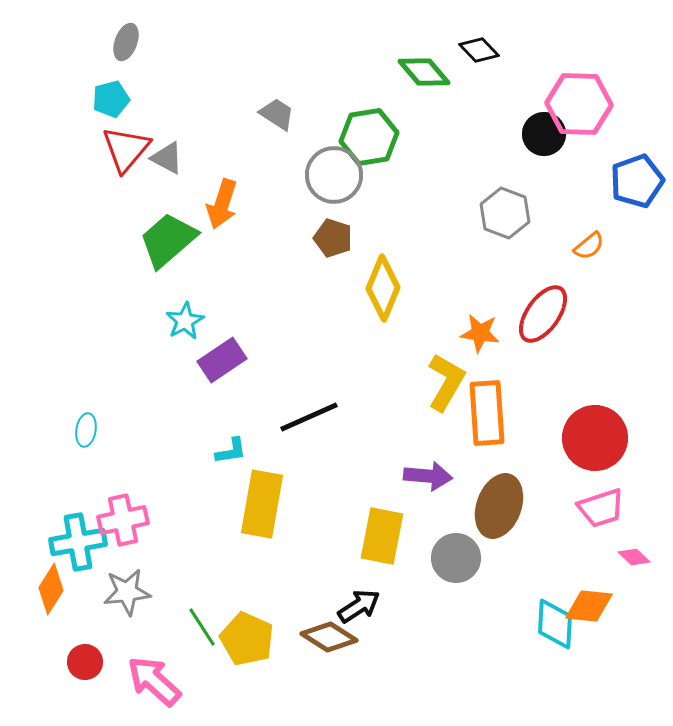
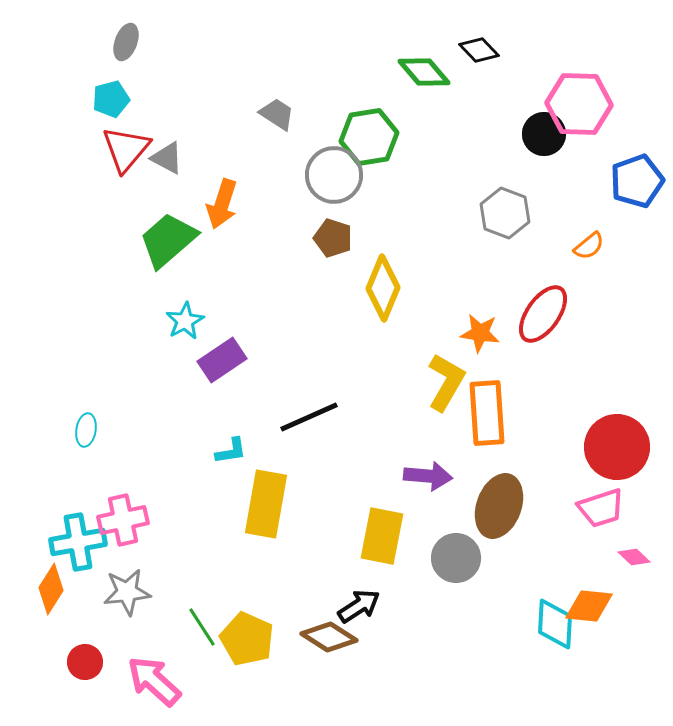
red circle at (595, 438): moved 22 px right, 9 px down
yellow rectangle at (262, 504): moved 4 px right
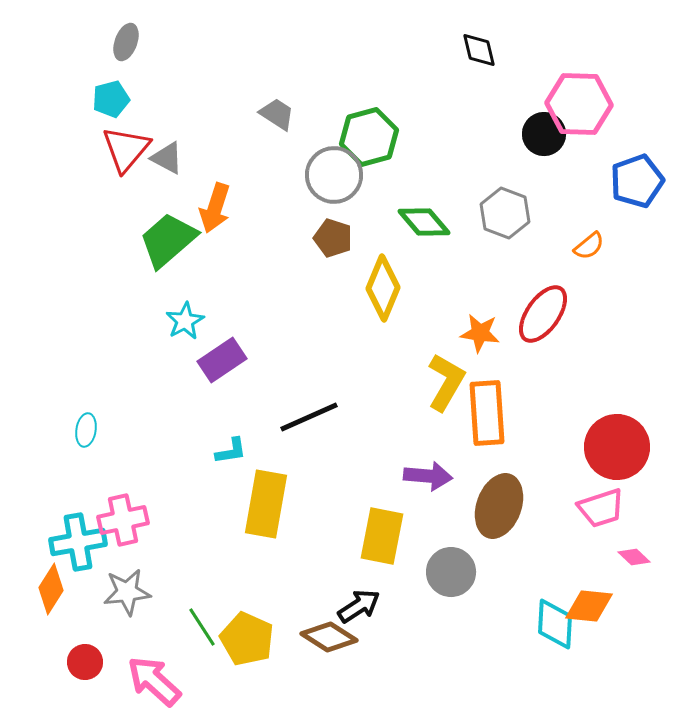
black diamond at (479, 50): rotated 30 degrees clockwise
green diamond at (424, 72): moved 150 px down
green hexagon at (369, 137): rotated 6 degrees counterclockwise
orange arrow at (222, 204): moved 7 px left, 4 px down
gray circle at (456, 558): moved 5 px left, 14 px down
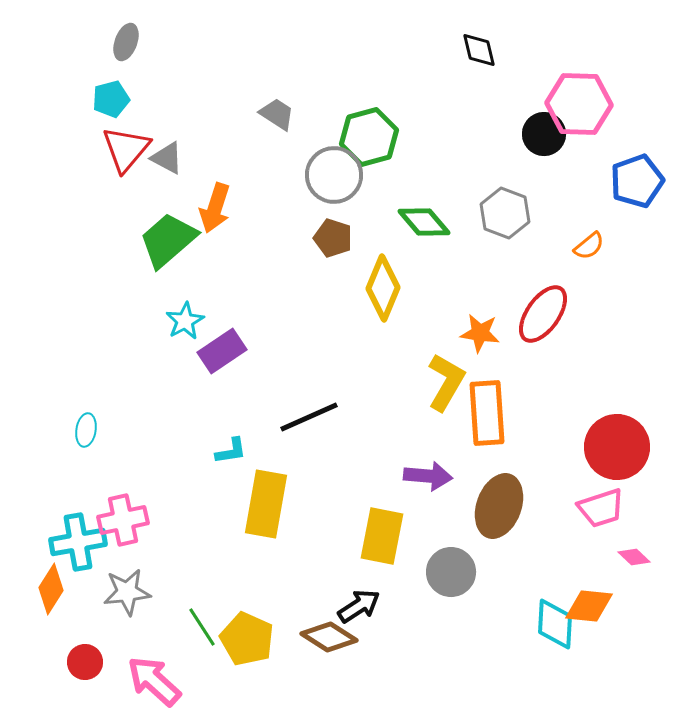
purple rectangle at (222, 360): moved 9 px up
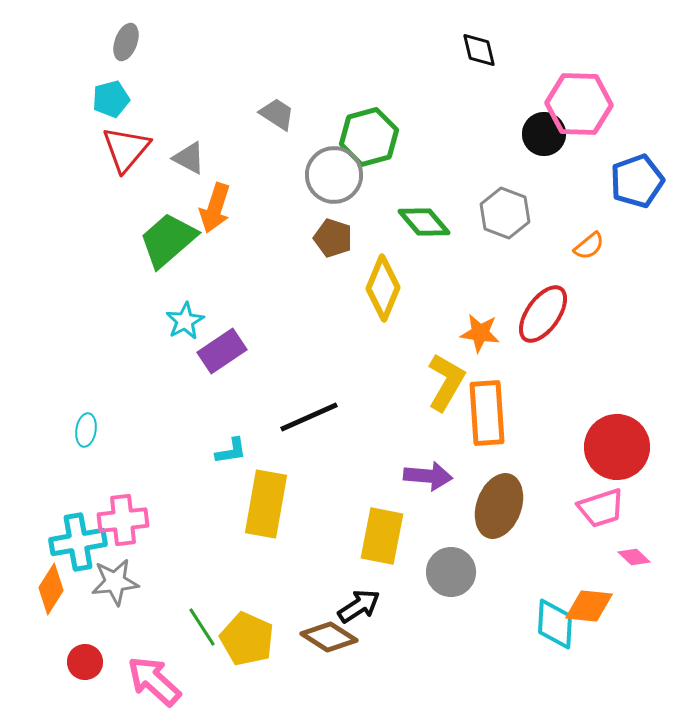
gray triangle at (167, 158): moved 22 px right
pink cross at (123, 520): rotated 6 degrees clockwise
gray star at (127, 592): moved 12 px left, 10 px up
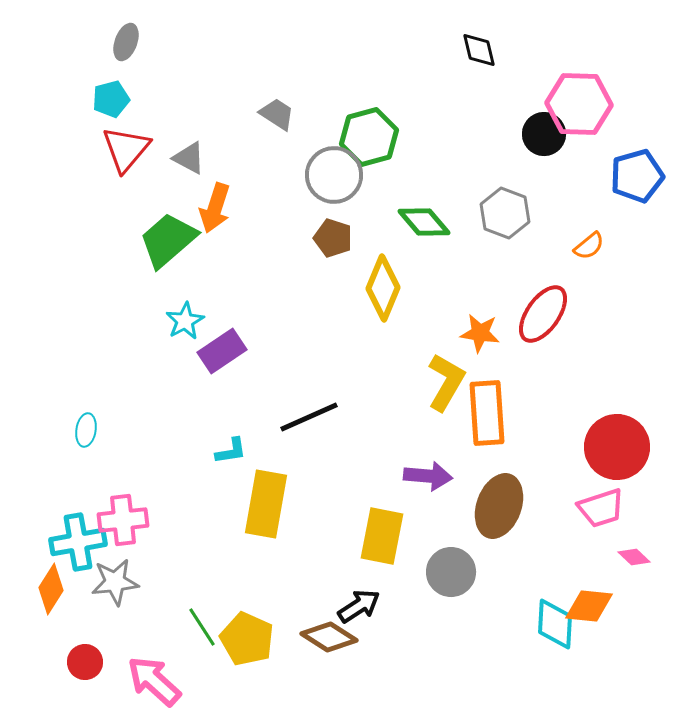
blue pentagon at (637, 181): moved 5 px up; rotated 4 degrees clockwise
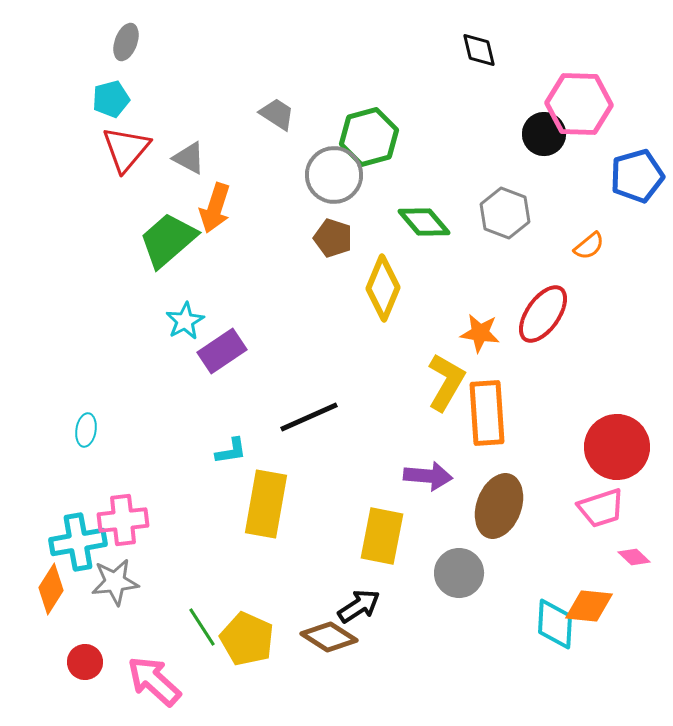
gray circle at (451, 572): moved 8 px right, 1 px down
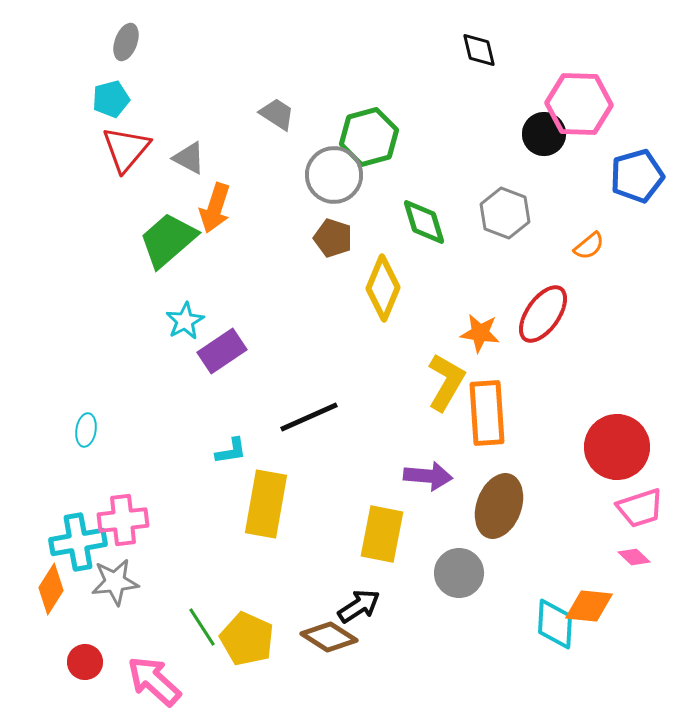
green diamond at (424, 222): rotated 24 degrees clockwise
pink trapezoid at (601, 508): moved 39 px right
yellow rectangle at (382, 536): moved 2 px up
